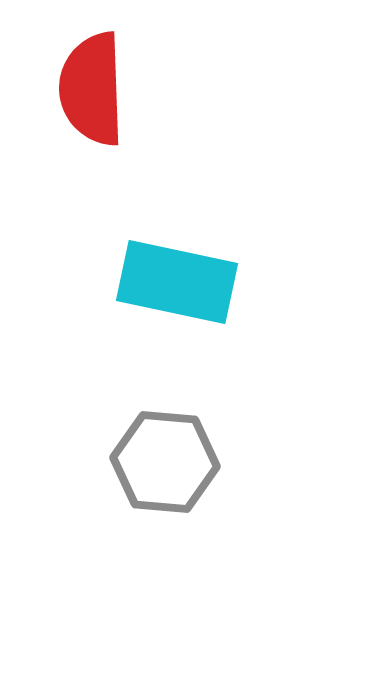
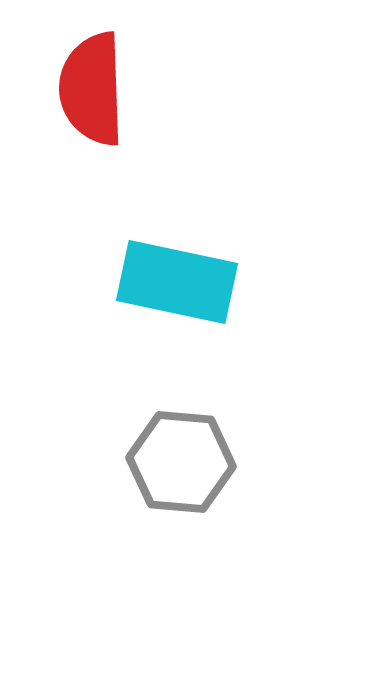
gray hexagon: moved 16 px right
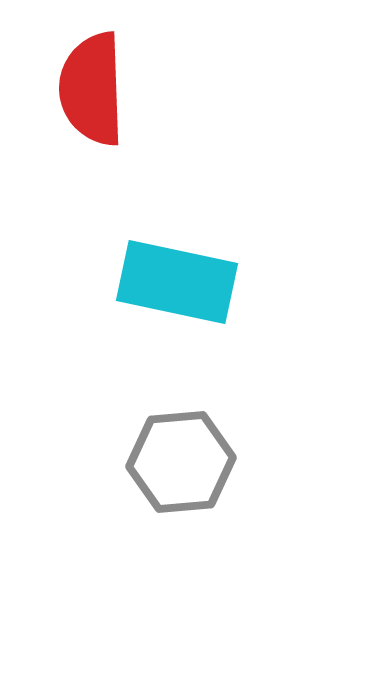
gray hexagon: rotated 10 degrees counterclockwise
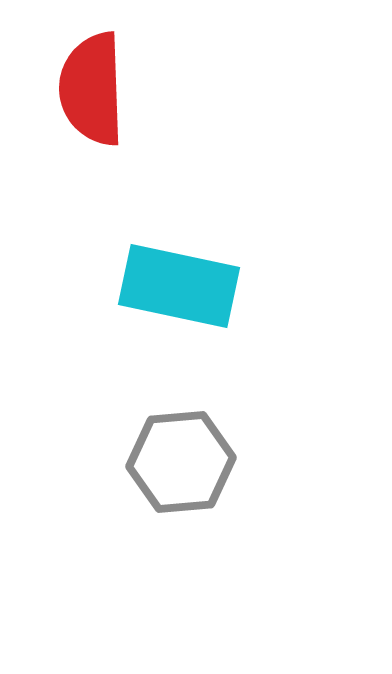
cyan rectangle: moved 2 px right, 4 px down
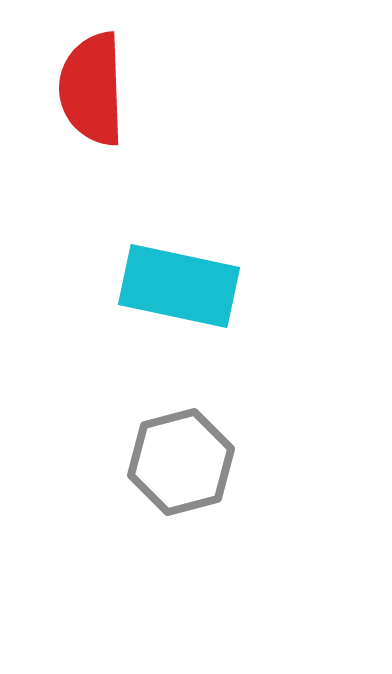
gray hexagon: rotated 10 degrees counterclockwise
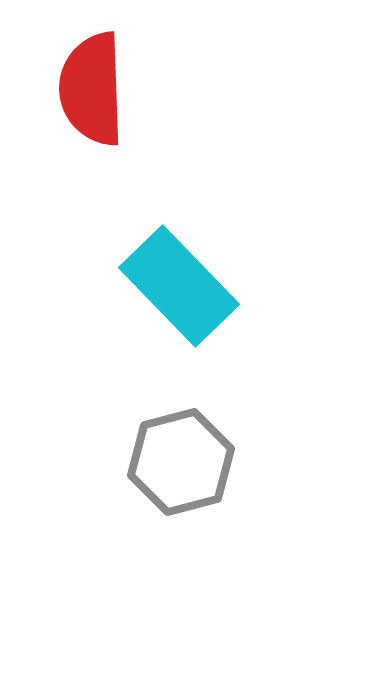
cyan rectangle: rotated 34 degrees clockwise
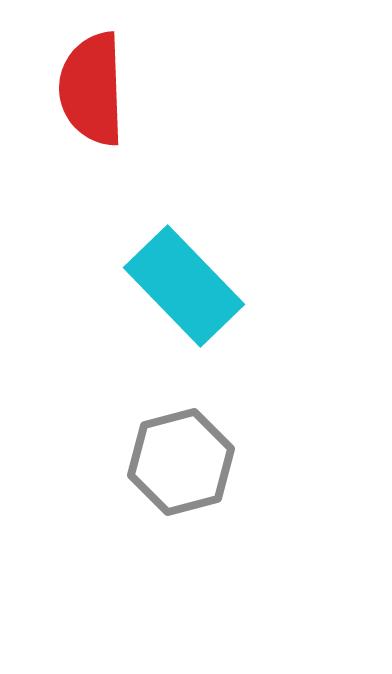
cyan rectangle: moved 5 px right
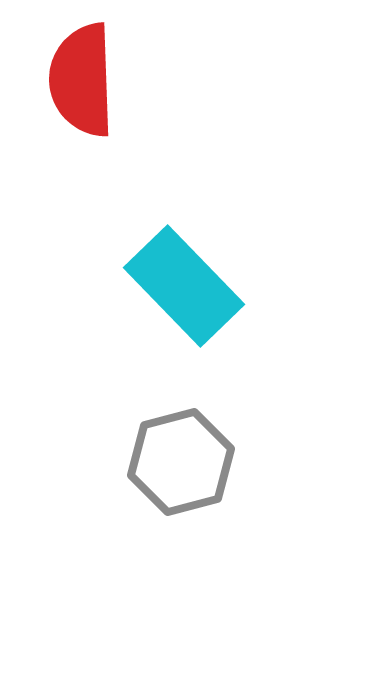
red semicircle: moved 10 px left, 9 px up
